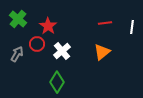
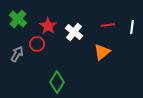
red line: moved 3 px right, 2 px down
white cross: moved 12 px right, 19 px up; rotated 12 degrees counterclockwise
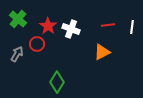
white cross: moved 3 px left, 3 px up; rotated 18 degrees counterclockwise
orange triangle: rotated 12 degrees clockwise
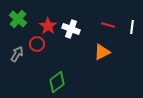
red line: rotated 24 degrees clockwise
green diamond: rotated 20 degrees clockwise
